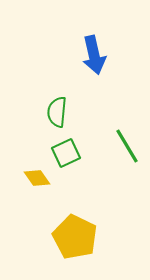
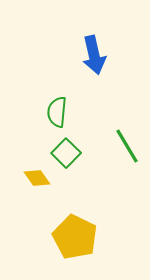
green square: rotated 20 degrees counterclockwise
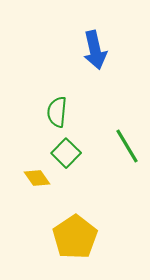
blue arrow: moved 1 px right, 5 px up
yellow pentagon: rotated 12 degrees clockwise
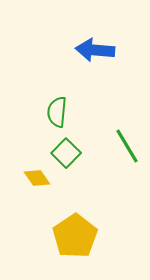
blue arrow: rotated 108 degrees clockwise
yellow pentagon: moved 1 px up
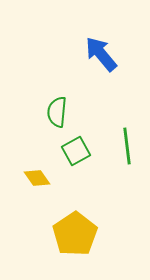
blue arrow: moved 6 px right, 4 px down; rotated 45 degrees clockwise
green line: rotated 24 degrees clockwise
green square: moved 10 px right, 2 px up; rotated 16 degrees clockwise
yellow pentagon: moved 2 px up
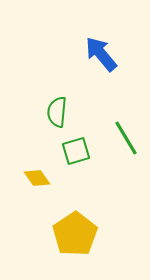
green line: moved 1 px left, 8 px up; rotated 24 degrees counterclockwise
green square: rotated 12 degrees clockwise
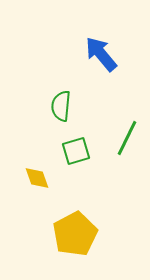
green semicircle: moved 4 px right, 6 px up
green line: moved 1 px right; rotated 57 degrees clockwise
yellow diamond: rotated 16 degrees clockwise
yellow pentagon: rotated 6 degrees clockwise
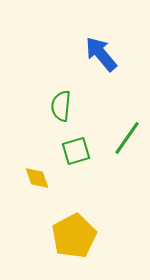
green line: rotated 9 degrees clockwise
yellow pentagon: moved 1 px left, 2 px down
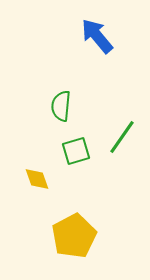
blue arrow: moved 4 px left, 18 px up
green line: moved 5 px left, 1 px up
yellow diamond: moved 1 px down
